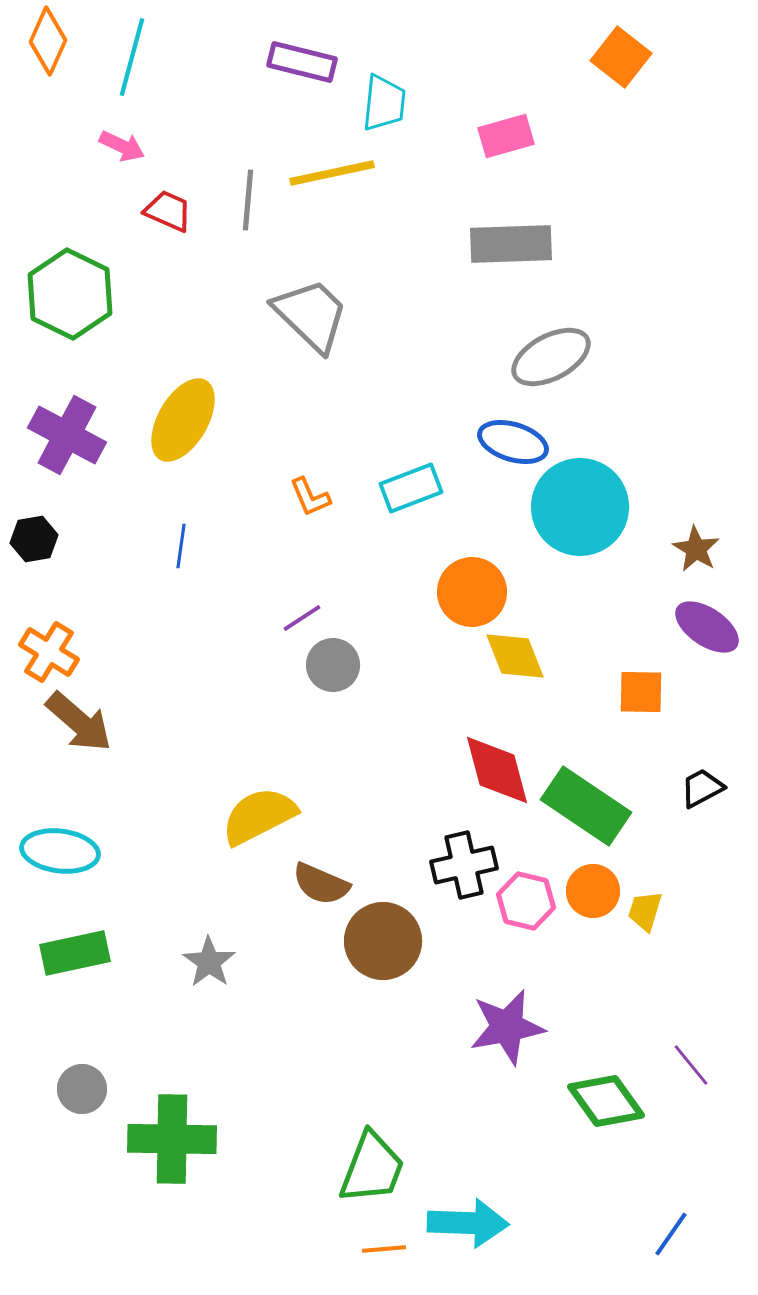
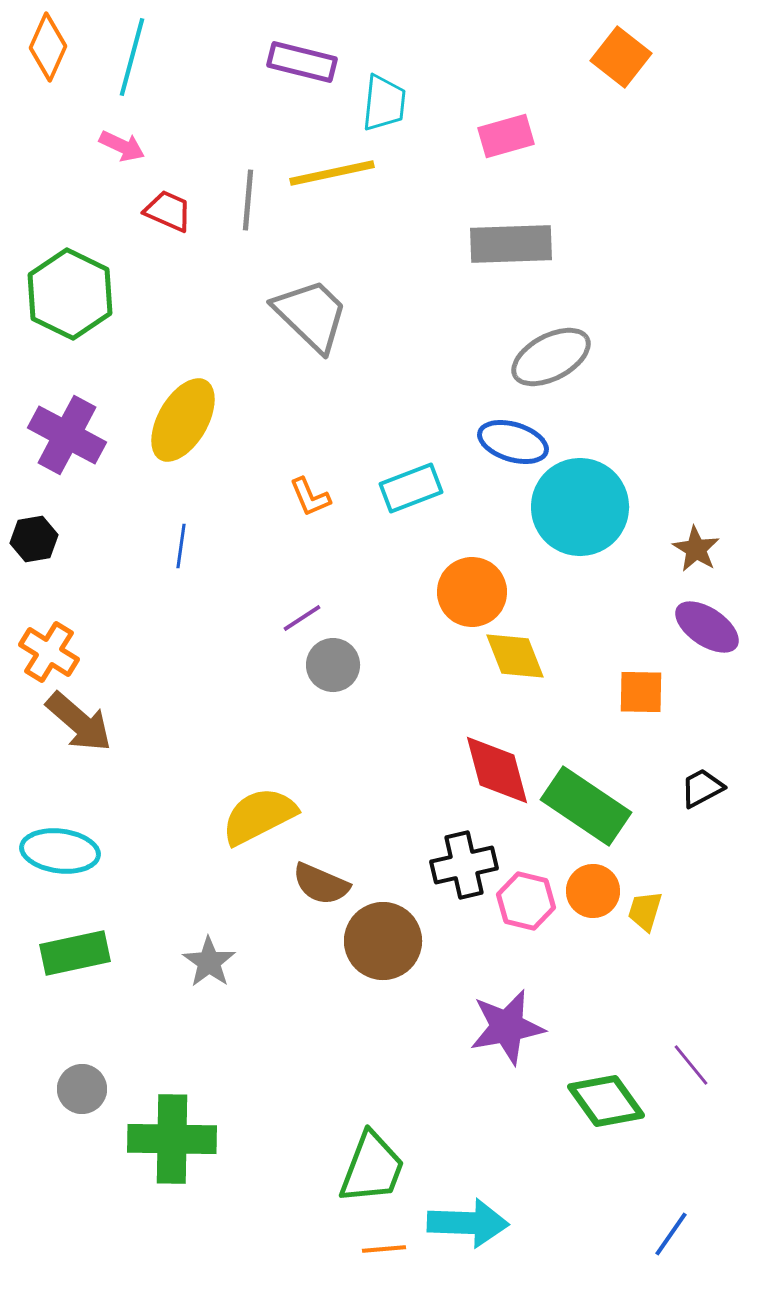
orange diamond at (48, 41): moved 6 px down
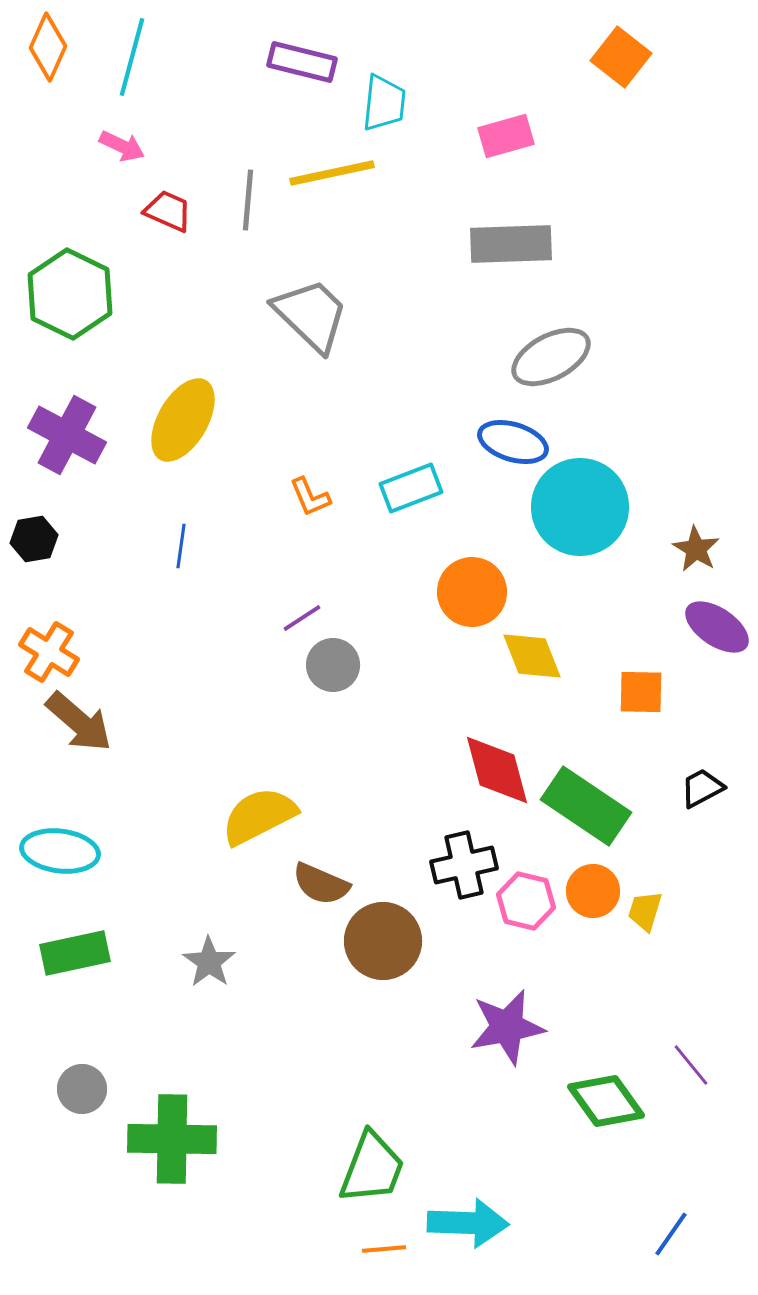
purple ellipse at (707, 627): moved 10 px right
yellow diamond at (515, 656): moved 17 px right
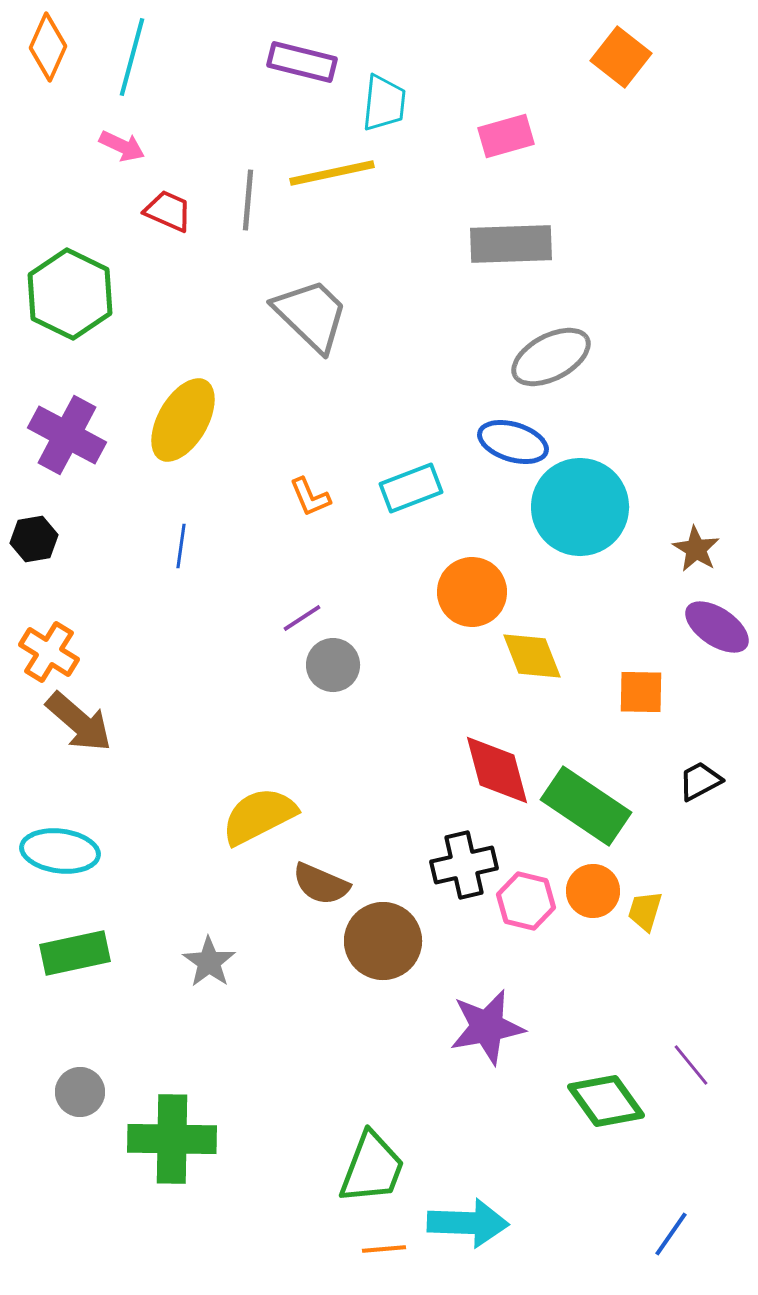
black trapezoid at (702, 788): moved 2 px left, 7 px up
purple star at (507, 1027): moved 20 px left
gray circle at (82, 1089): moved 2 px left, 3 px down
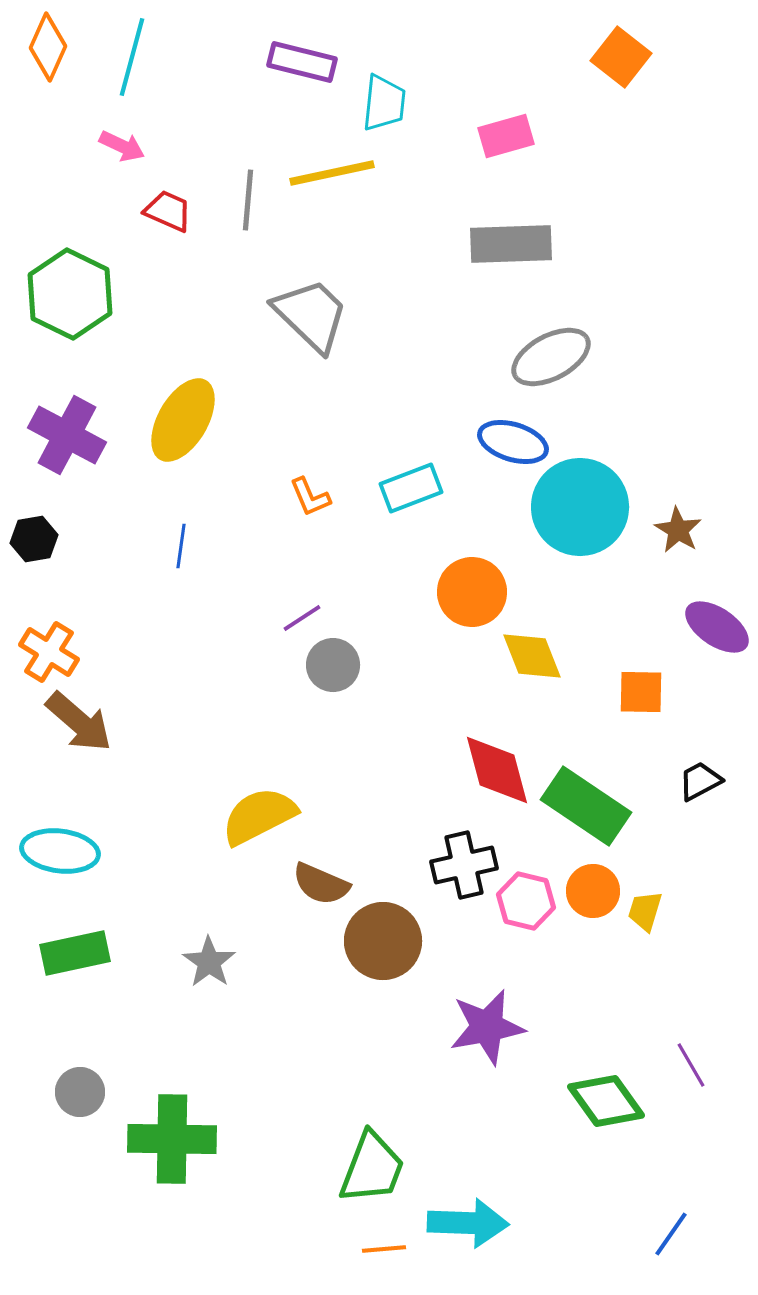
brown star at (696, 549): moved 18 px left, 19 px up
purple line at (691, 1065): rotated 9 degrees clockwise
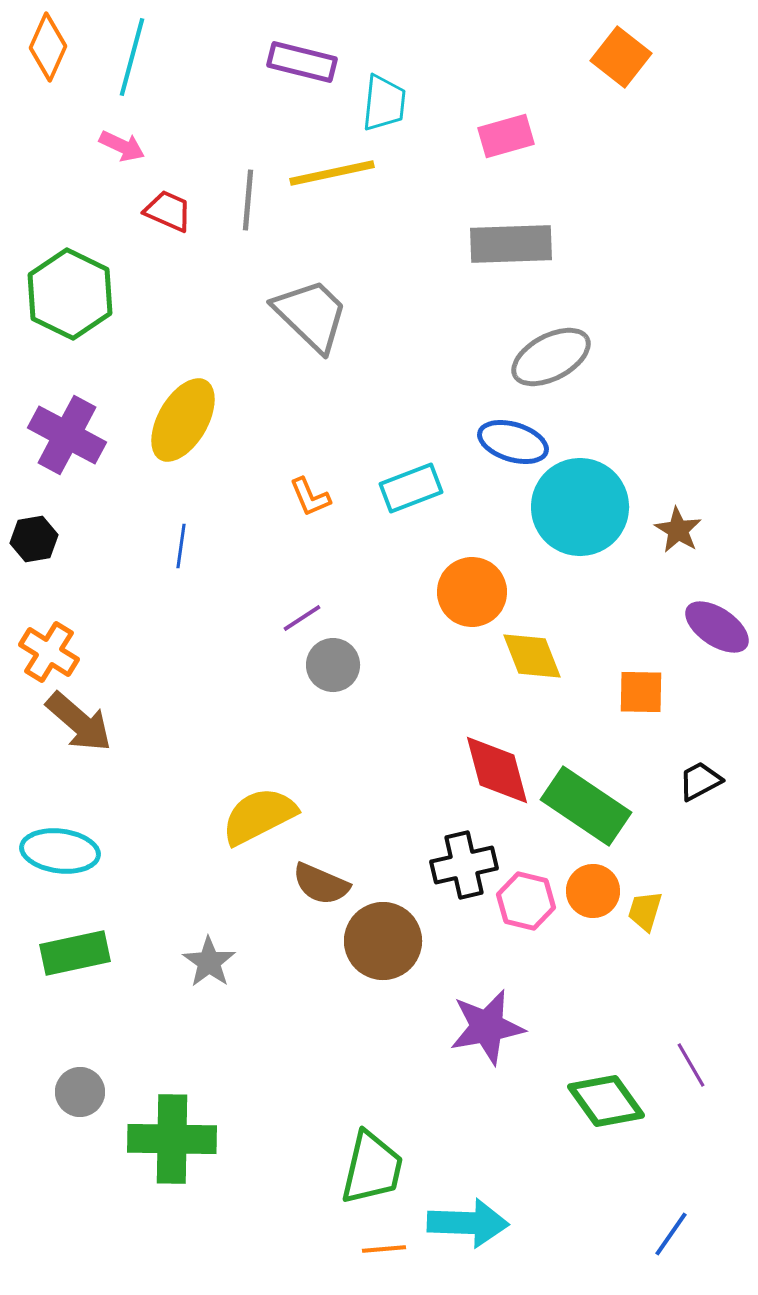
green trapezoid at (372, 1168): rotated 8 degrees counterclockwise
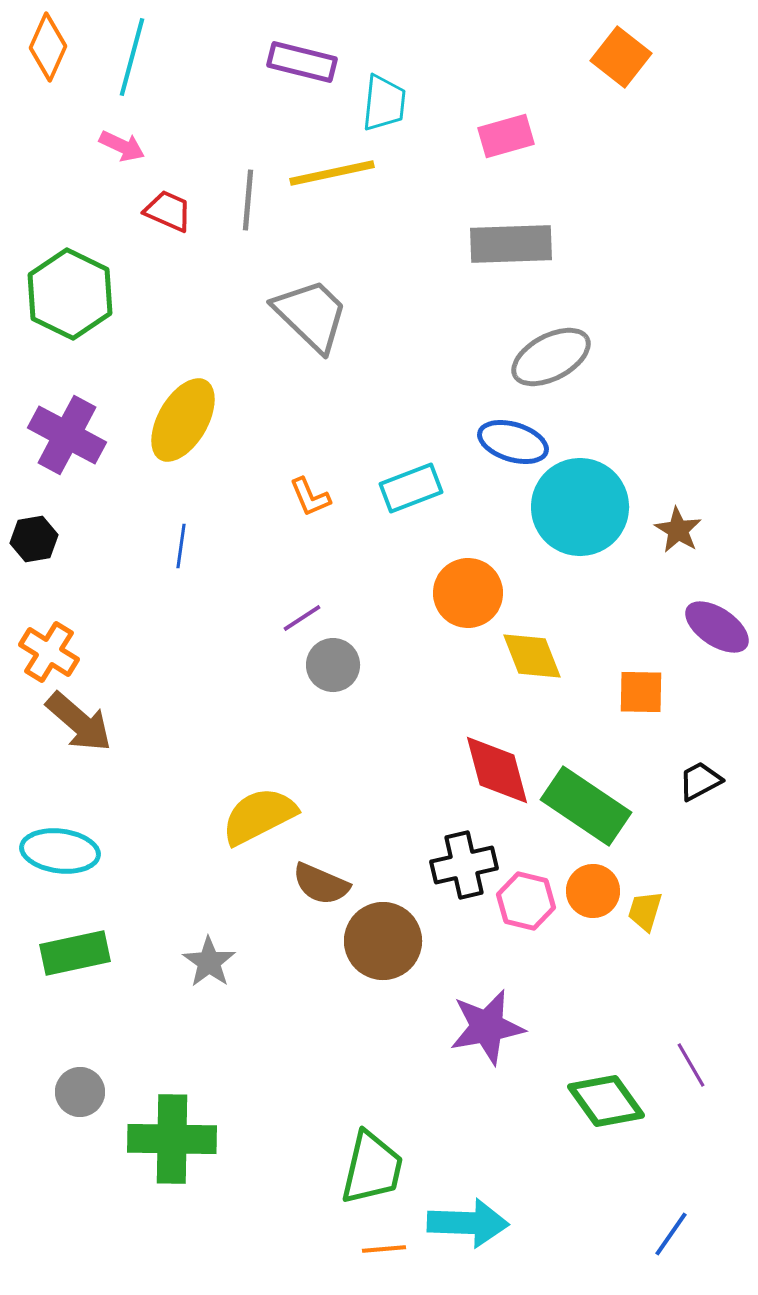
orange circle at (472, 592): moved 4 px left, 1 px down
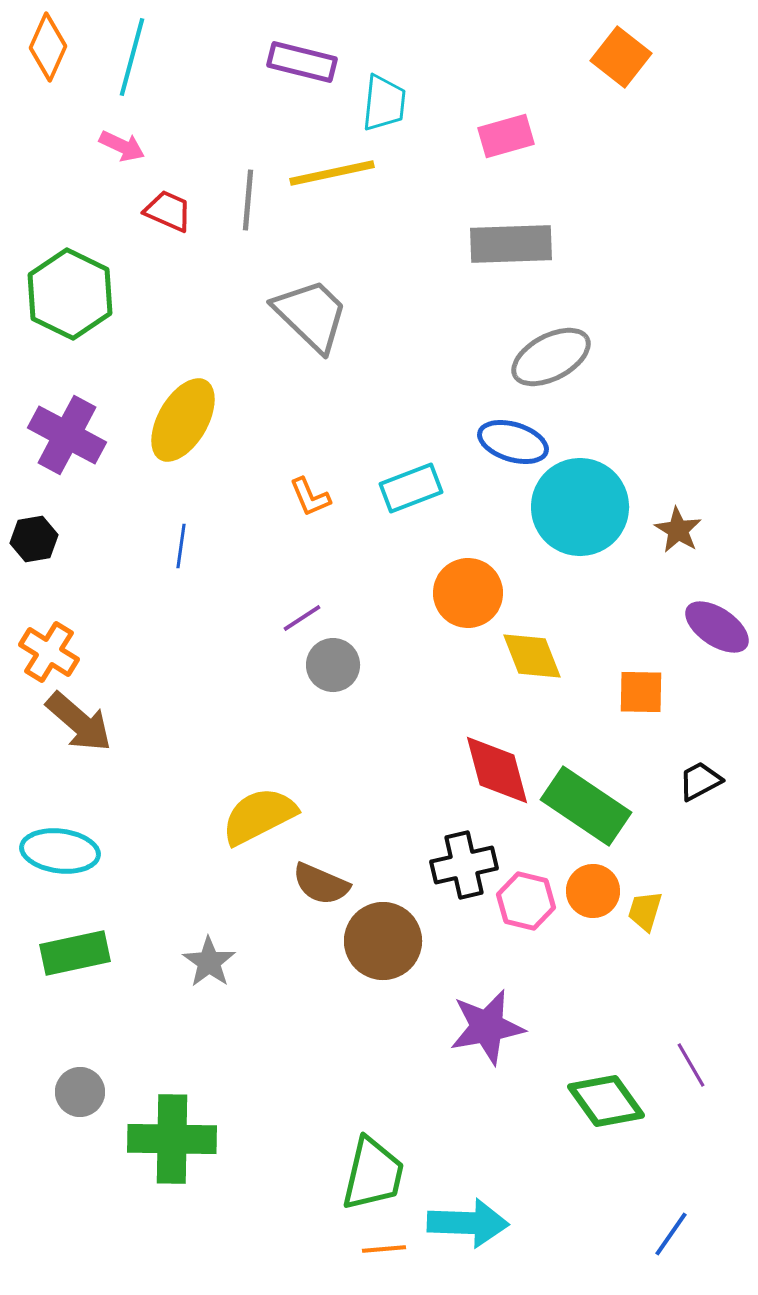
green trapezoid at (372, 1168): moved 1 px right, 6 px down
